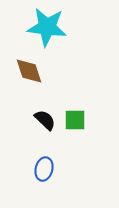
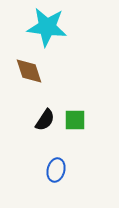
black semicircle: rotated 80 degrees clockwise
blue ellipse: moved 12 px right, 1 px down
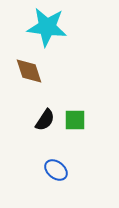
blue ellipse: rotated 65 degrees counterclockwise
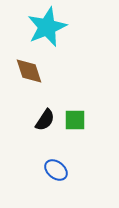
cyan star: rotated 30 degrees counterclockwise
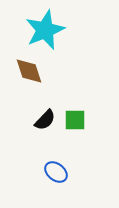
cyan star: moved 2 px left, 3 px down
black semicircle: rotated 10 degrees clockwise
blue ellipse: moved 2 px down
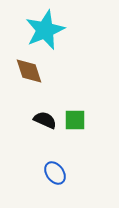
black semicircle: rotated 110 degrees counterclockwise
blue ellipse: moved 1 px left, 1 px down; rotated 15 degrees clockwise
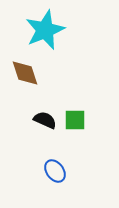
brown diamond: moved 4 px left, 2 px down
blue ellipse: moved 2 px up
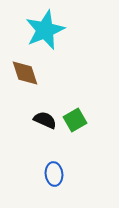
green square: rotated 30 degrees counterclockwise
blue ellipse: moved 1 px left, 3 px down; rotated 30 degrees clockwise
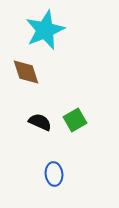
brown diamond: moved 1 px right, 1 px up
black semicircle: moved 5 px left, 2 px down
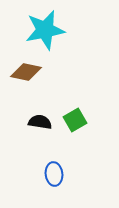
cyan star: rotated 12 degrees clockwise
brown diamond: rotated 60 degrees counterclockwise
black semicircle: rotated 15 degrees counterclockwise
